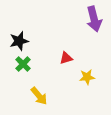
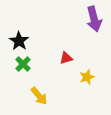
black star: rotated 24 degrees counterclockwise
yellow star: rotated 14 degrees counterclockwise
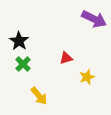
purple arrow: rotated 50 degrees counterclockwise
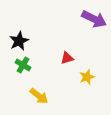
black star: rotated 12 degrees clockwise
red triangle: moved 1 px right
green cross: moved 1 px down; rotated 14 degrees counterclockwise
yellow arrow: rotated 12 degrees counterclockwise
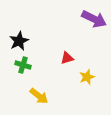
green cross: rotated 14 degrees counterclockwise
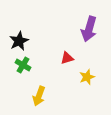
purple arrow: moved 5 px left, 10 px down; rotated 80 degrees clockwise
green cross: rotated 14 degrees clockwise
yellow arrow: rotated 72 degrees clockwise
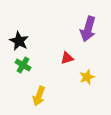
purple arrow: moved 1 px left
black star: rotated 18 degrees counterclockwise
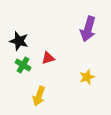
black star: rotated 12 degrees counterclockwise
red triangle: moved 19 px left
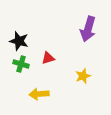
green cross: moved 2 px left, 1 px up; rotated 14 degrees counterclockwise
yellow star: moved 4 px left, 1 px up
yellow arrow: moved 2 px up; rotated 66 degrees clockwise
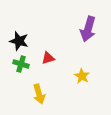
yellow star: moved 1 px left; rotated 21 degrees counterclockwise
yellow arrow: rotated 102 degrees counterclockwise
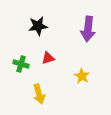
purple arrow: rotated 10 degrees counterclockwise
black star: moved 19 px right, 15 px up; rotated 24 degrees counterclockwise
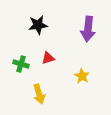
black star: moved 1 px up
